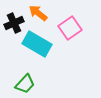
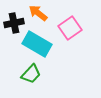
black cross: rotated 12 degrees clockwise
green trapezoid: moved 6 px right, 10 px up
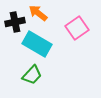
black cross: moved 1 px right, 1 px up
pink square: moved 7 px right
green trapezoid: moved 1 px right, 1 px down
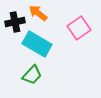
pink square: moved 2 px right
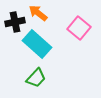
pink square: rotated 15 degrees counterclockwise
cyan rectangle: rotated 12 degrees clockwise
green trapezoid: moved 4 px right, 3 px down
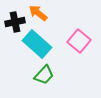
pink square: moved 13 px down
green trapezoid: moved 8 px right, 3 px up
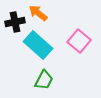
cyan rectangle: moved 1 px right, 1 px down
green trapezoid: moved 5 px down; rotated 15 degrees counterclockwise
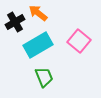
black cross: rotated 18 degrees counterclockwise
cyan rectangle: rotated 72 degrees counterclockwise
green trapezoid: moved 3 px up; rotated 50 degrees counterclockwise
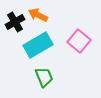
orange arrow: moved 2 px down; rotated 12 degrees counterclockwise
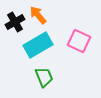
orange arrow: rotated 24 degrees clockwise
pink square: rotated 15 degrees counterclockwise
